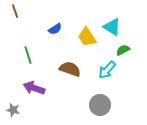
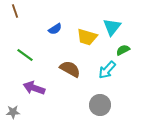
cyan triangle: rotated 36 degrees clockwise
yellow trapezoid: rotated 40 degrees counterclockwise
green line: moved 3 px left; rotated 36 degrees counterclockwise
brown semicircle: rotated 10 degrees clockwise
gray star: moved 2 px down; rotated 16 degrees counterclockwise
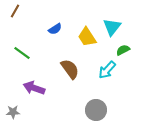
brown line: rotated 48 degrees clockwise
yellow trapezoid: rotated 40 degrees clockwise
green line: moved 3 px left, 2 px up
brown semicircle: rotated 25 degrees clockwise
gray circle: moved 4 px left, 5 px down
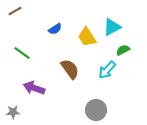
brown line: rotated 32 degrees clockwise
cyan triangle: rotated 24 degrees clockwise
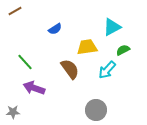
yellow trapezoid: moved 10 px down; rotated 115 degrees clockwise
green line: moved 3 px right, 9 px down; rotated 12 degrees clockwise
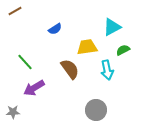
cyan arrow: rotated 54 degrees counterclockwise
purple arrow: rotated 50 degrees counterclockwise
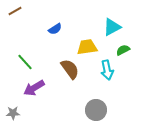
gray star: moved 1 px down
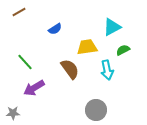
brown line: moved 4 px right, 1 px down
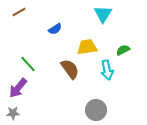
cyan triangle: moved 9 px left, 13 px up; rotated 30 degrees counterclockwise
green line: moved 3 px right, 2 px down
purple arrow: moved 16 px left; rotated 20 degrees counterclockwise
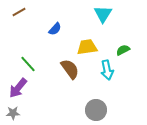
blue semicircle: rotated 16 degrees counterclockwise
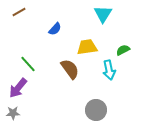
cyan arrow: moved 2 px right
